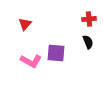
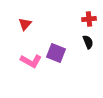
purple square: rotated 18 degrees clockwise
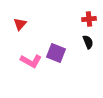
red triangle: moved 5 px left
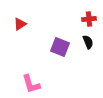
red triangle: rotated 16 degrees clockwise
purple square: moved 4 px right, 6 px up
pink L-shape: moved 23 px down; rotated 45 degrees clockwise
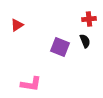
red triangle: moved 3 px left, 1 px down
black semicircle: moved 3 px left, 1 px up
pink L-shape: rotated 65 degrees counterclockwise
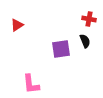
red cross: rotated 16 degrees clockwise
purple square: moved 1 px right, 2 px down; rotated 30 degrees counterclockwise
pink L-shape: rotated 75 degrees clockwise
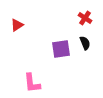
red cross: moved 4 px left, 1 px up; rotated 24 degrees clockwise
black semicircle: moved 2 px down
pink L-shape: moved 1 px right, 1 px up
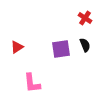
red triangle: moved 22 px down
black semicircle: moved 2 px down
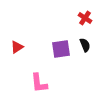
pink L-shape: moved 7 px right
